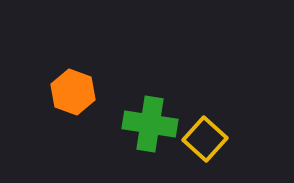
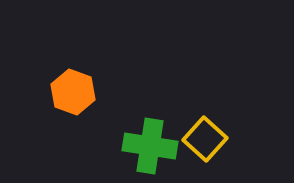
green cross: moved 22 px down
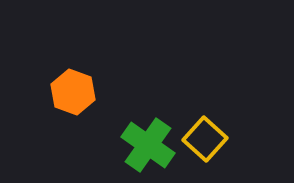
green cross: moved 2 px left, 1 px up; rotated 26 degrees clockwise
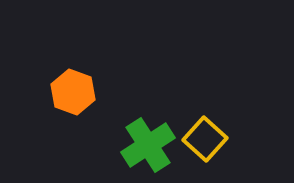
green cross: rotated 22 degrees clockwise
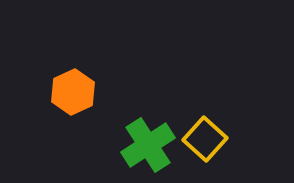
orange hexagon: rotated 15 degrees clockwise
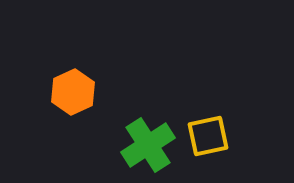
yellow square: moved 3 px right, 3 px up; rotated 36 degrees clockwise
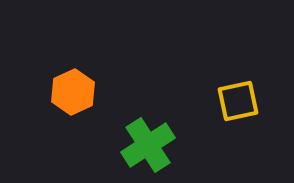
yellow square: moved 30 px right, 35 px up
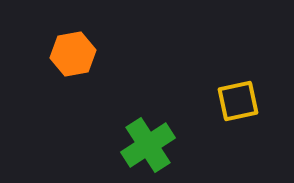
orange hexagon: moved 38 px up; rotated 15 degrees clockwise
